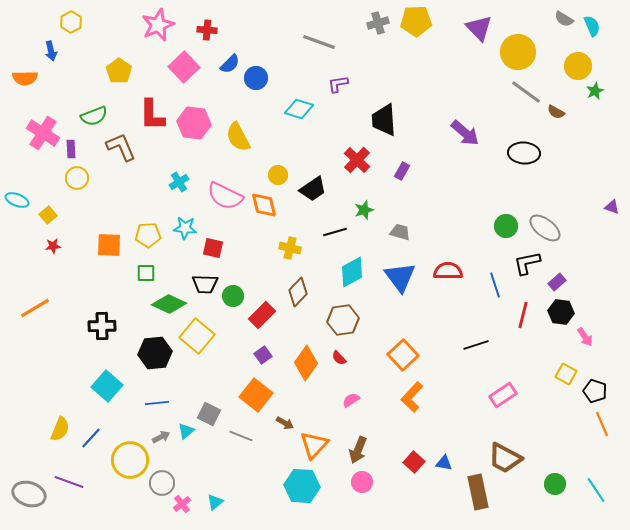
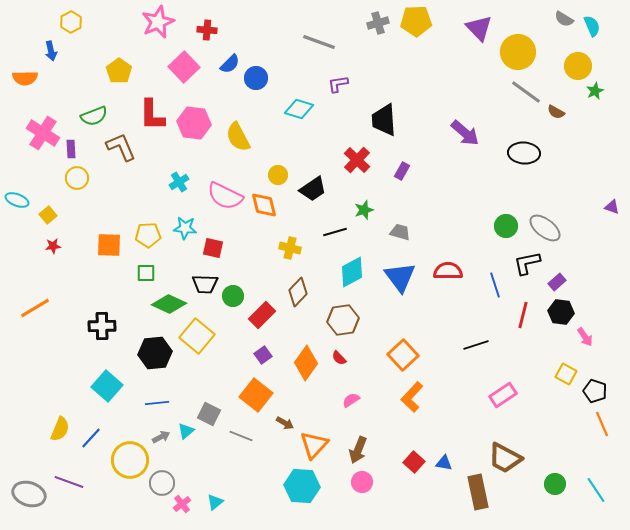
pink star at (158, 25): moved 3 px up
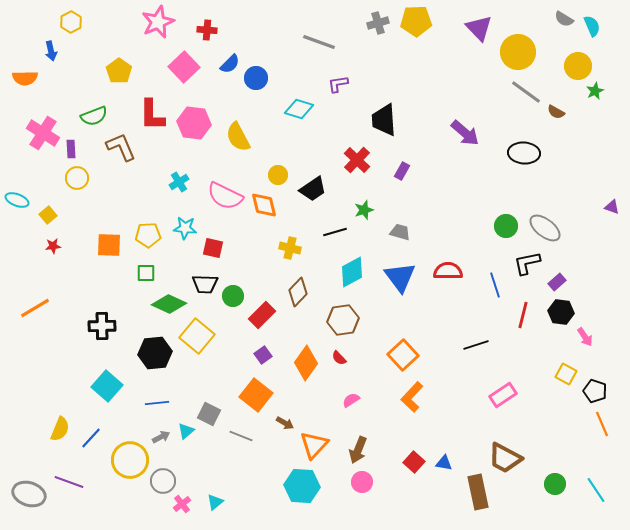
gray circle at (162, 483): moved 1 px right, 2 px up
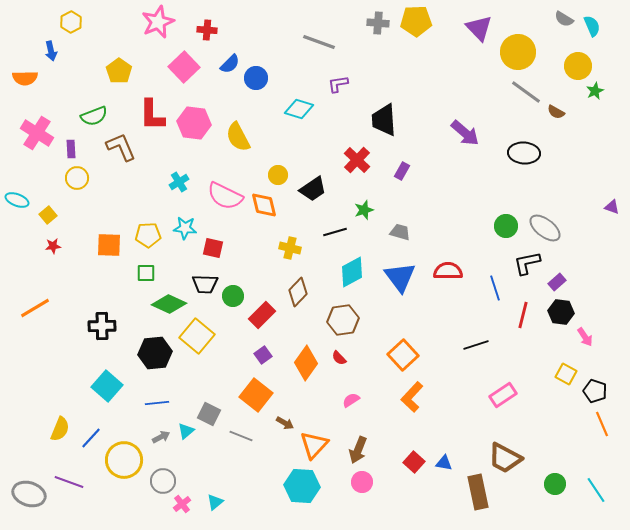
gray cross at (378, 23): rotated 20 degrees clockwise
pink cross at (43, 133): moved 6 px left
blue line at (495, 285): moved 3 px down
yellow circle at (130, 460): moved 6 px left
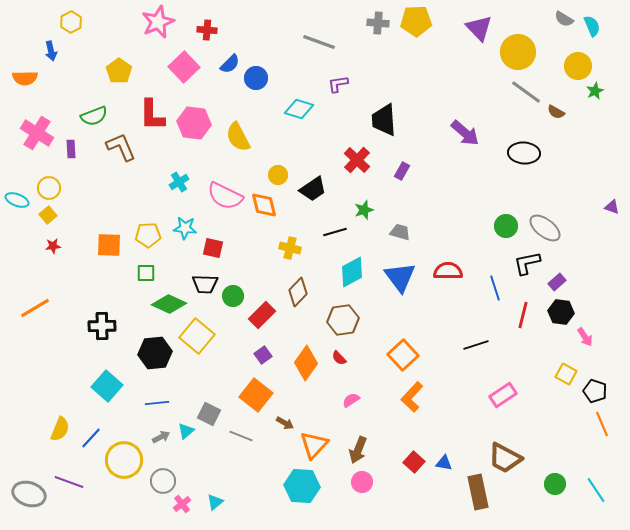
yellow circle at (77, 178): moved 28 px left, 10 px down
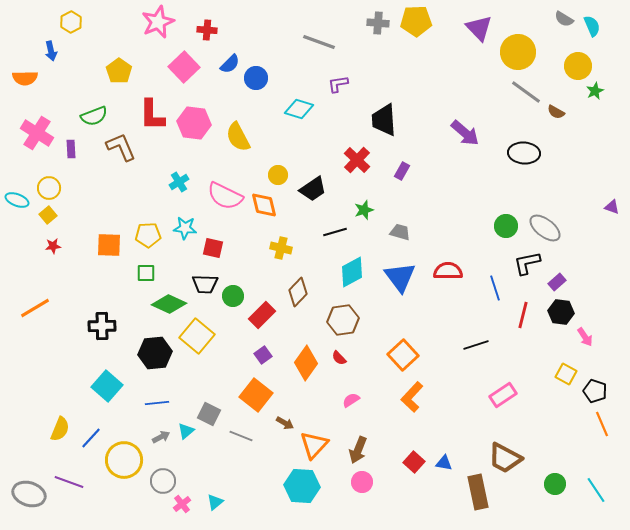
yellow cross at (290, 248): moved 9 px left
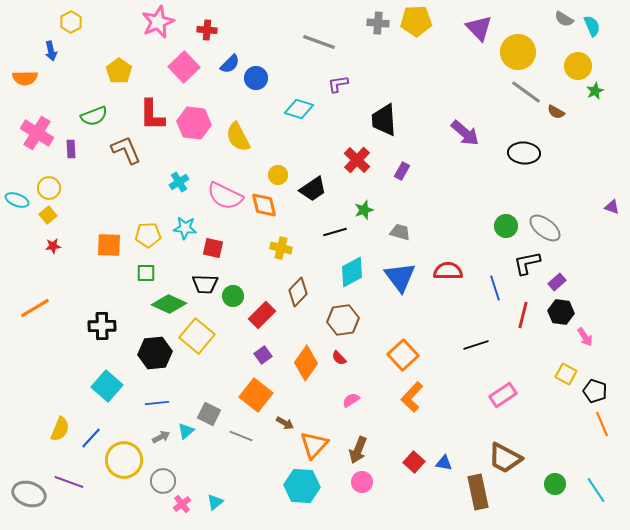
brown L-shape at (121, 147): moved 5 px right, 3 px down
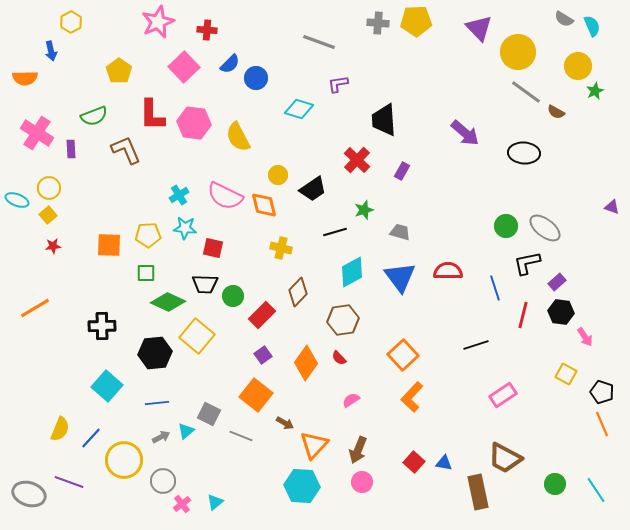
cyan cross at (179, 182): moved 13 px down
green diamond at (169, 304): moved 1 px left, 2 px up
black pentagon at (595, 391): moved 7 px right, 1 px down
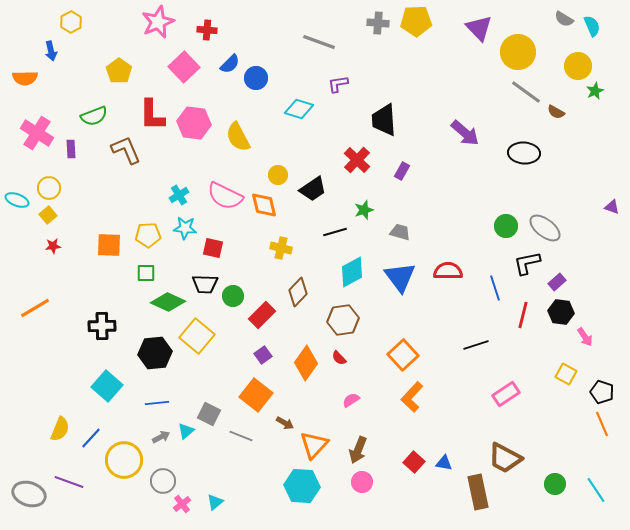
pink rectangle at (503, 395): moved 3 px right, 1 px up
